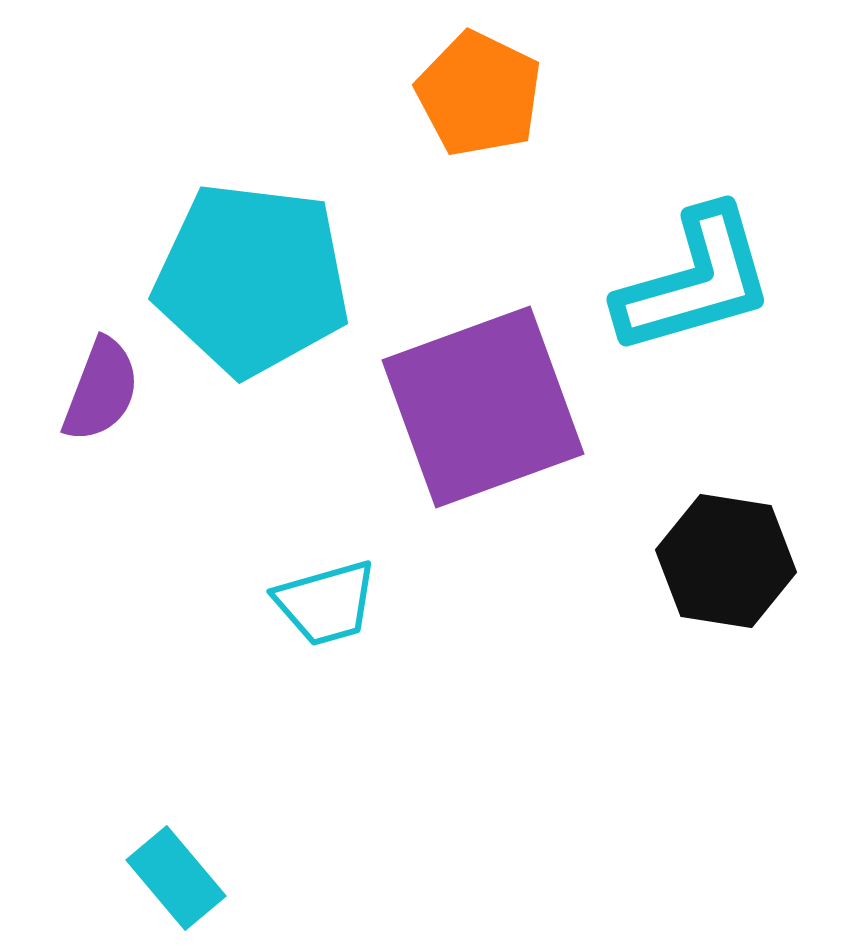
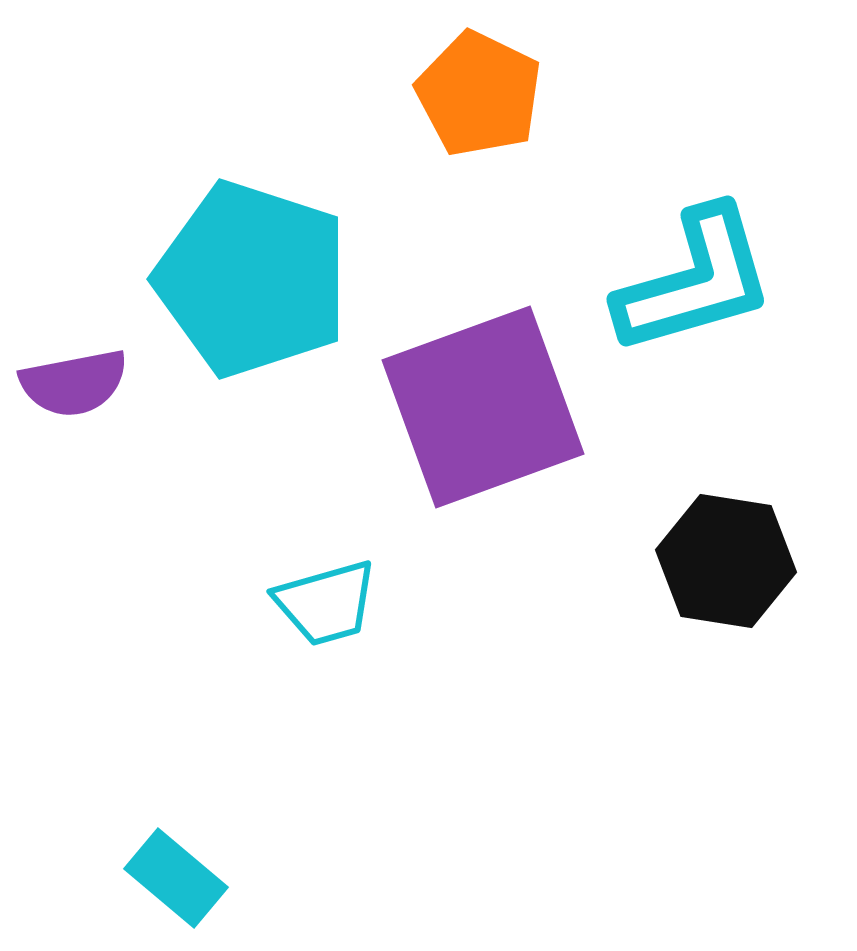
cyan pentagon: rotated 11 degrees clockwise
purple semicircle: moved 27 px left, 7 px up; rotated 58 degrees clockwise
cyan rectangle: rotated 10 degrees counterclockwise
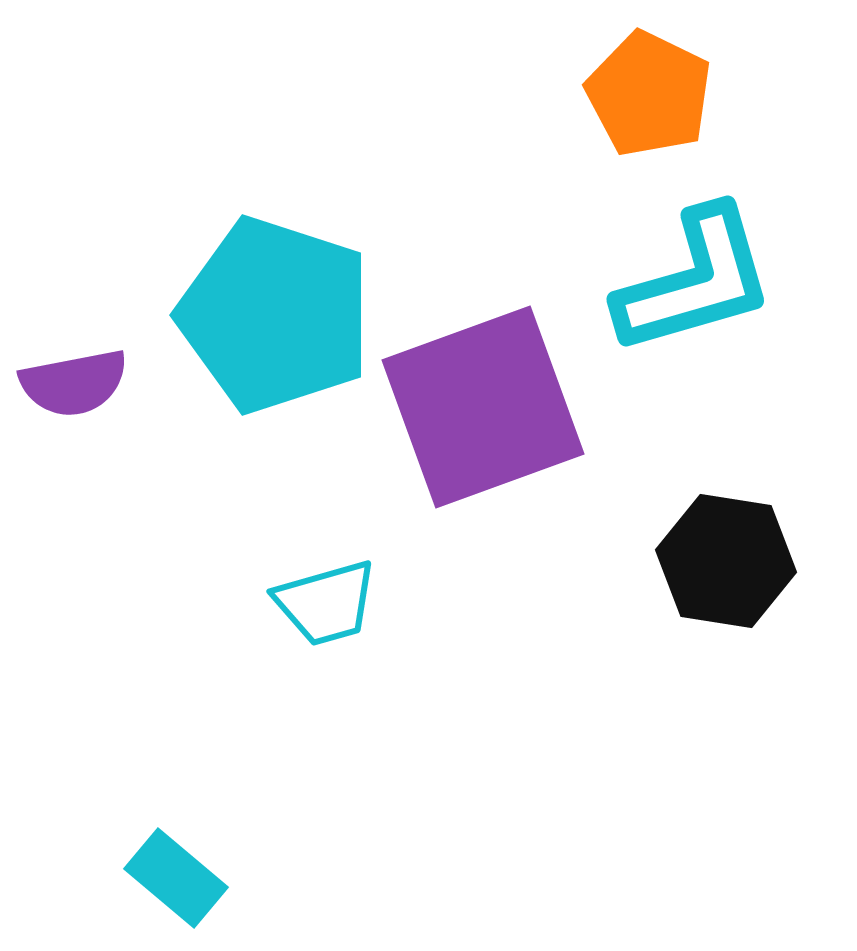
orange pentagon: moved 170 px right
cyan pentagon: moved 23 px right, 36 px down
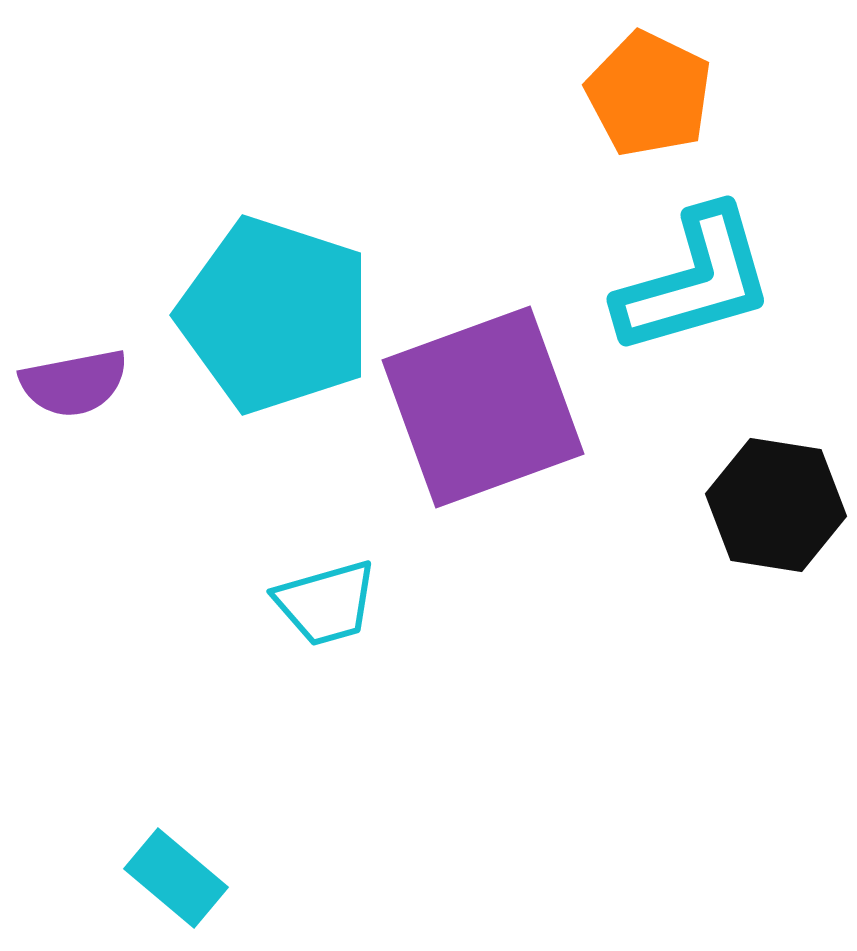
black hexagon: moved 50 px right, 56 px up
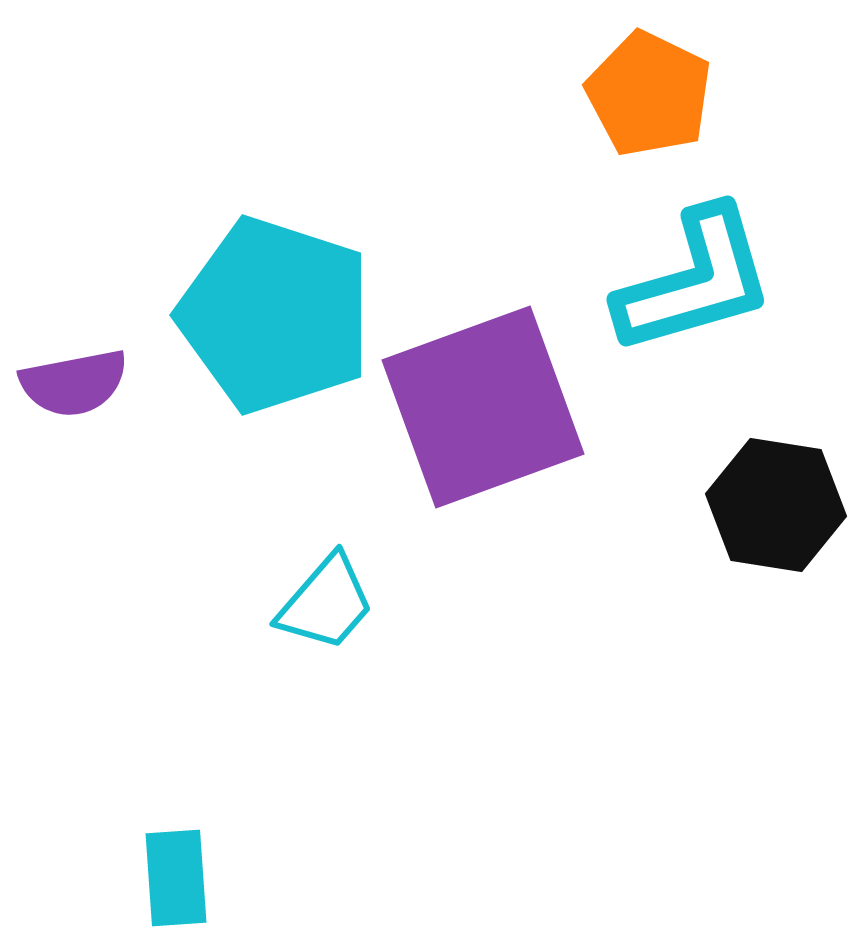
cyan trapezoid: rotated 33 degrees counterclockwise
cyan rectangle: rotated 46 degrees clockwise
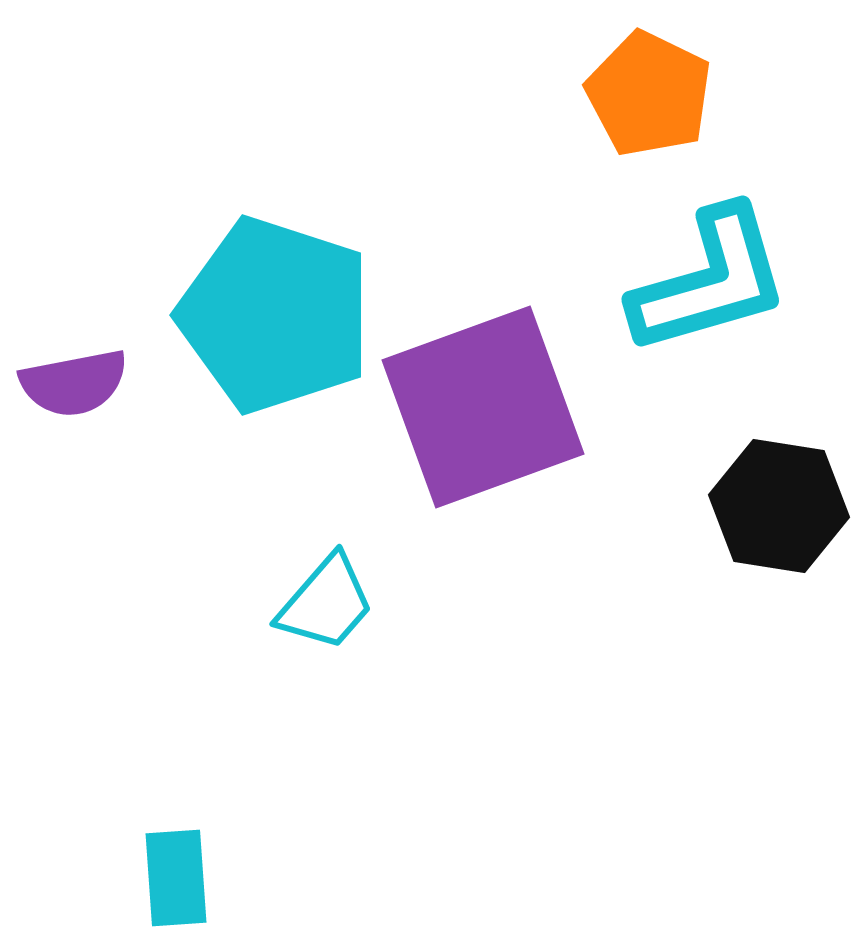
cyan L-shape: moved 15 px right
black hexagon: moved 3 px right, 1 px down
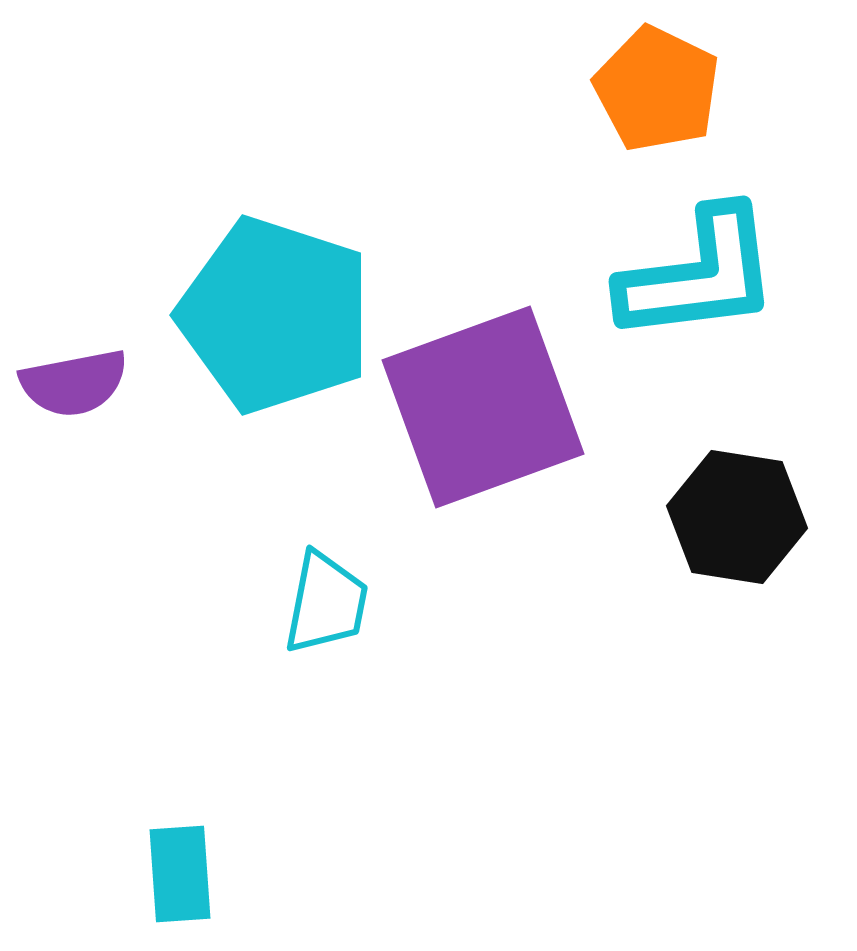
orange pentagon: moved 8 px right, 5 px up
cyan L-shape: moved 11 px left, 6 px up; rotated 9 degrees clockwise
black hexagon: moved 42 px left, 11 px down
cyan trapezoid: rotated 30 degrees counterclockwise
cyan rectangle: moved 4 px right, 4 px up
